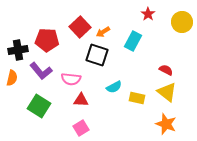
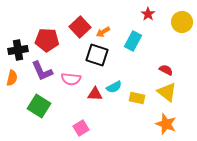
purple L-shape: moved 1 px right; rotated 15 degrees clockwise
red triangle: moved 14 px right, 6 px up
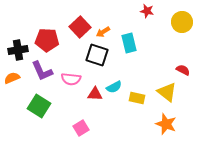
red star: moved 1 px left, 3 px up; rotated 24 degrees counterclockwise
cyan rectangle: moved 4 px left, 2 px down; rotated 42 degrees counterclockwise
red semicircle: moved 17 px right
orange semicircle: rotated 126 degrees counterclockwise
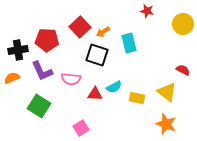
yellow circle: moved 1 px right, 2 px down
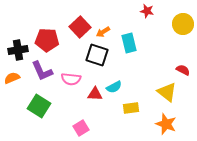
yellow rectangle: moved 6 px left, 10 px down; rotated 21 degrees counterclockwise
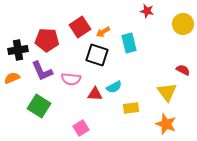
red square: rotated 10 degrees clockwise
yellow triangle: rotated 15 degrees clockwise
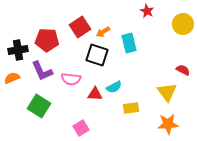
red star: rotated 16 degrees clockwise
orange star: moved 2 px right; rotated 25 degrees counterclockwise
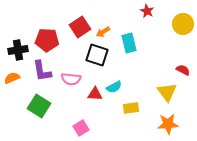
purple L-shape: rotated 15 degrees clockwise
